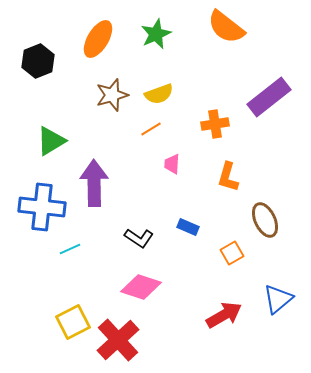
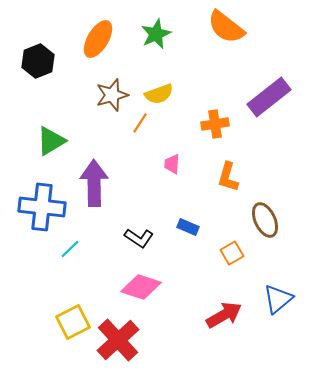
orange line: moved 11 px left, 6 px up; rotated 25 degrees counterclockwise
cyan line: rotated 20 degrees counterclockwise
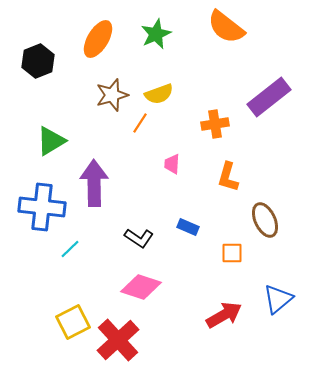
orange square: rotated 30 degrees clockwise
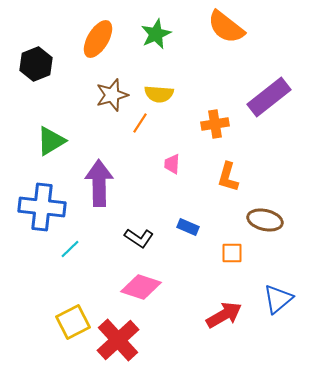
black hexagon: moved 2 px left, 3 px down
yellow semicircle: rotated 24 degrees clockwise
purple arrow: moved 5 px right
brown ellipse: rotated 52 degrees counterclockwise
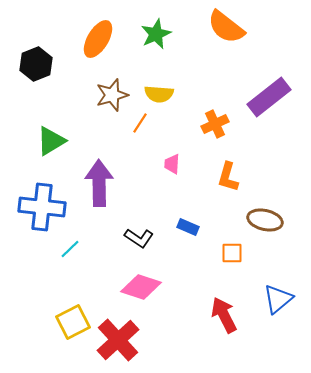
orange cross: rotated 16 degrees counterclockwise
red arrow: rotated 87 degrees counterclockwise
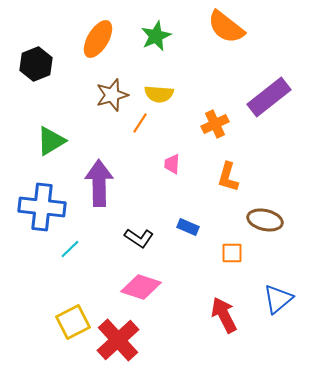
green star: moved 2 px down
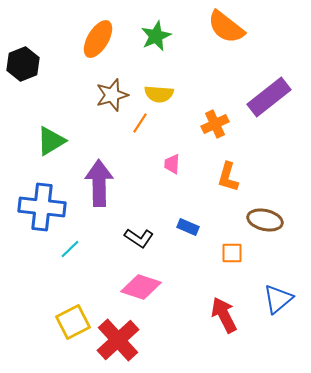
black hexagon: moved 13 px left
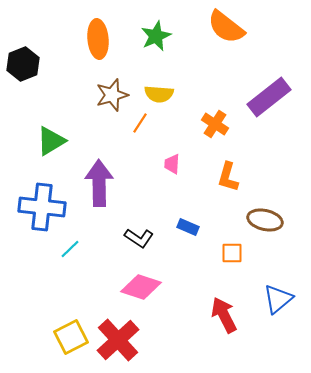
orange ellipse: rotated 36 degrees counterclockwise
orange cross: rotated 32 degrees counterclockwise
yellow square: moved 2 px left, 15 px down
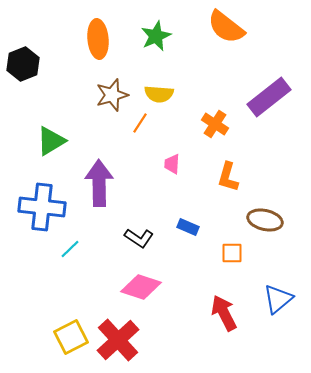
red arrow: moved 2 px up
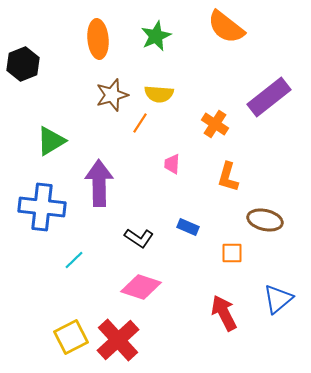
cyan line: moved 4 px right, 11 px down
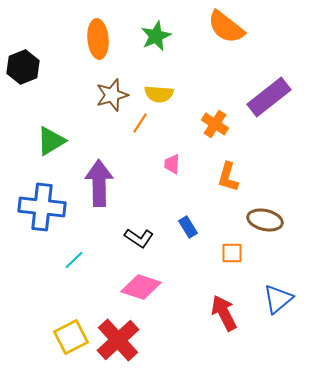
black hexagon: moved 3 px down
blue rectangle: rotated 35 degrees clockwise
